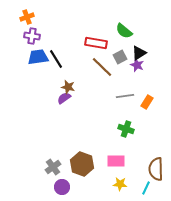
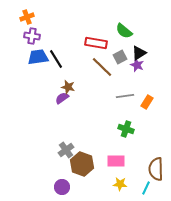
purple semicircle: moved 2 px left
gray cross: moved 13 px right, 17 px up
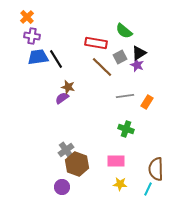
orange cross: rotated 24 degrees counterclockwise
brown hexagon: moved 5 px left
cyan line: moved 2 px right, 1 px down
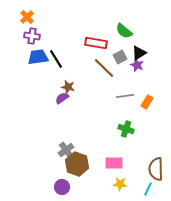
brown line: moved 2 px right, 1 px down
pink rectangle: moved 2 px left, 2 px down
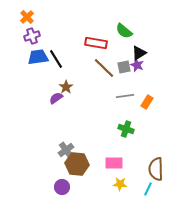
purple cross: rotated 28 degrees counterclockwise
gray square: moved 4 px right, 10 px down; rotated 16 degrees clockwise
brown star: moved 2 px left; rotated 24 degrees clockwise
purple semicircle: moved 6 px left
brown hexagon: rotated 15 degrees counterclockwise
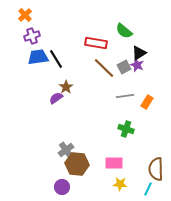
orange cross: moved 2 px left, 2 px up
gray square: rotated 16 degrees counterclockwise
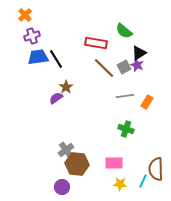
cyan line: moved 5 px left, 8 px up
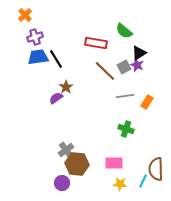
purple cross: moved 3 px right, 1 px down
brown line: moved 1 px right, 3 px down
purple circle: moved 4 px up
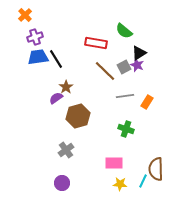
brown hexagon: moved 1 px right, 48 px up; rotated 20 degrees counterclockwise
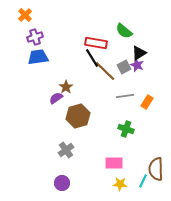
black line: moved 36 px right, 1 px up
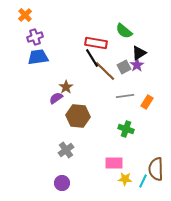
purple star: rotated 16 degrees clockwise
brown hexagon: rotated 20 degrees clockwise
yellow star: moved 5 px right, 5 px up
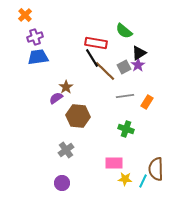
purple star: moved 1 px right
